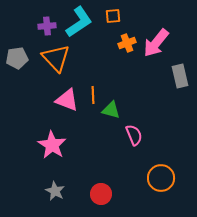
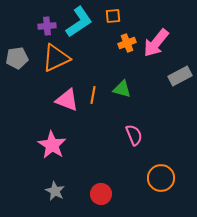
orange triangle: rotated 48 degrees clockwise
gray rectangle: rotated 75 degrees clockwise
orange line: rotated 12 degrees clockwise
green triangle: moved 11 px right, 21 px up
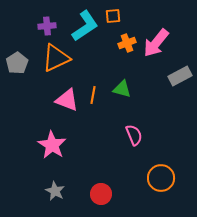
cyan L-shape: moved 6 px right, 4 px down
gray pentagon: moved 5 px down; rotated 25 degrees counterclockwise
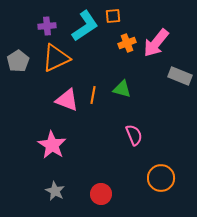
gray pentagon: moved 1 px right, 2 px up
gray rectangle: rotated 50 degrees clockwise
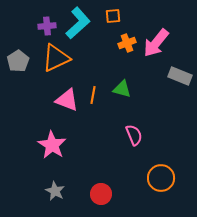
cyan L-shape: moved 7 px left, 3 px up; rotated 8 degrees counterclockwise
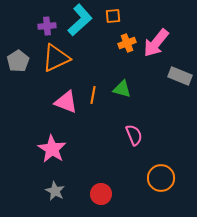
cyan L-shape: moved 2 px right, 3 px up
pink triangle: moved 1 px left, 2 px down
pink star: moved 4 px down
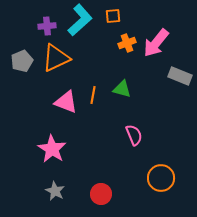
gray pentagon: moved 4 px right; rotated 10 degrees clockwise
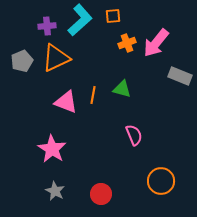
orange circle: moved 3 px down
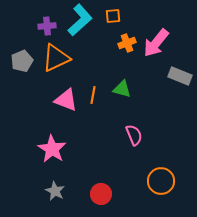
pink triangle: moved 2 px up
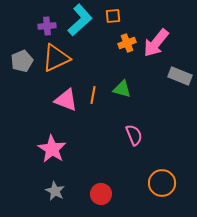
orange circle: moved 1 px right, 2 px down
